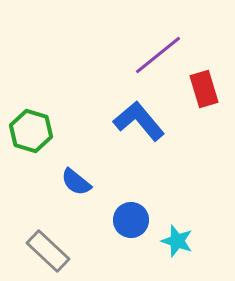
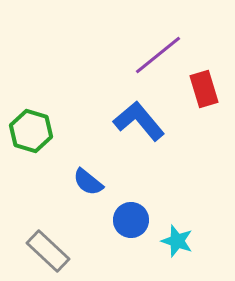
blue semicircle: moved 12 px right
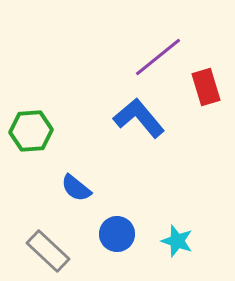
purple line: moved 2 px down
red rectangle: moved 2 px right, 2 px up
blue L-shape: moved 3 px up
green hexagon: rotated 21 degrees counterclockwise
blue semicircle: moved 12 px left, 6 px down
blue circle: moved 14 px left, 14 px down
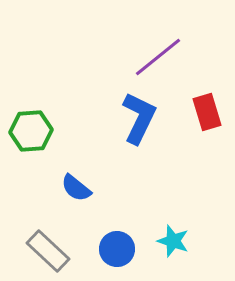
red rectangle: moved 1 px right, 25 px down
blue L-shape: rotated 66 degrees clockwise
blue circle: moved 15 px down
cyan star: moved 4 px left
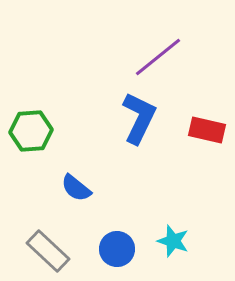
red rectangle: moved 18 px down; rotated 60 degrees counterclockwise
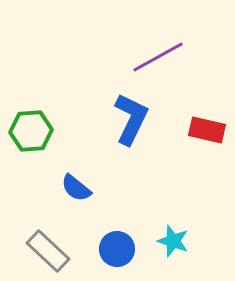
purple line: rotated 10 degrees clockwise
blue L-shape: moved 8 px left, 1 px down
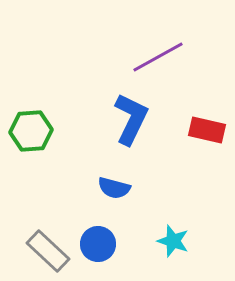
blue semicircle: moved 38 px right; rotated 24 degrees counterclockwise
blue circle: moved 19 px left, 5 px up
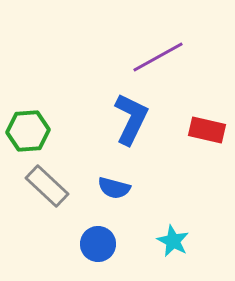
green hexagon: moved 3 px left
cyan star: rotated 8 degrees clockwise
gray rectangle: moved 1 px left, 65 px up
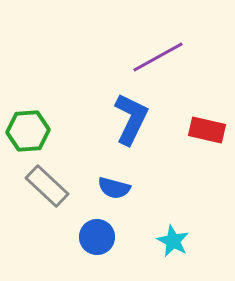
blue circle: moved 1 px left, 7 px up
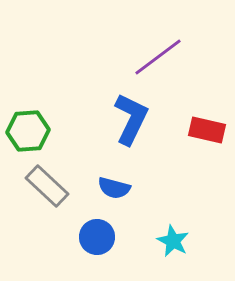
purple line: rotated 8 degrees counterclockwise
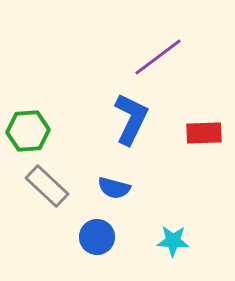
red rectangle: moved 3 px left, 3 px down; rotated 15 degrees counterclockwise
cyan star: rotated 24 degrees counterclockwise
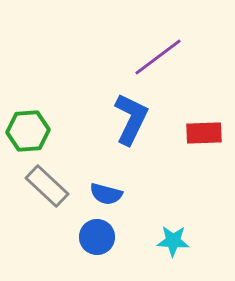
blue semicircle: moved 8 px left, 6 px down
